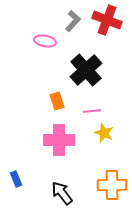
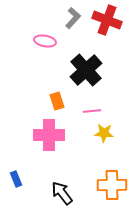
gray L-shape: moved 3 px up
yellow star: rotated 18 degrees counterclockwise
pink cross: moved 10 px left, 5 px up
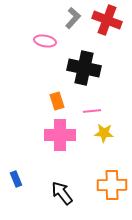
black cross: moved 2 px left, 2 px up; rotated 36 degrees counterclockwise
pink cross: moved 11 px right
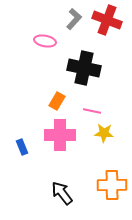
gray L-shape: moved 1 px right, 1 px down
orange rectangle: rotated 48 degrees clockwise
pink line: rotated 18 degrees clockwise
blue rectangle: moved 6 px right, 32 px up
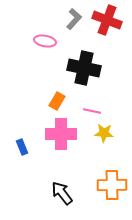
pink cross: moved 1 px right, 1 px up
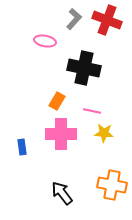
blue rectangle: rotated 14 degrees clockwise
orange cross: rotated 12 degrees clockwise
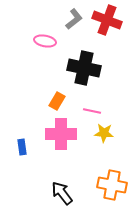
gray L-shape: rotated 10 degrees clockwise
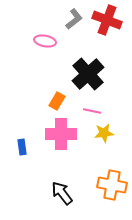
black cross: moved 4 px right, 6 px down; rotated 36 degrees clockwise
yellow star: rotated 12 degrees counterclockwise
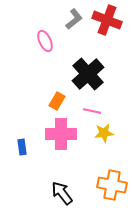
pink ellipse: rotated 55 degrees clockwise
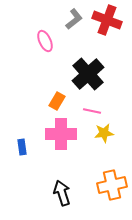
orange cross: rotated 24 degrees counterclockwise
black arrow: rotated 20 degrees clockwise
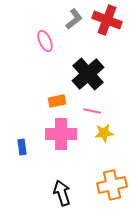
orange rectangle: rotated 48 degrees clockwise
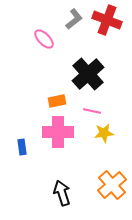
pink ellipse: moved 1 px left, 2 px up; rotated 20 degrees counterclockwise
pink cross: moved 3 px left, 2 px up
orange cross: rotated 28 degrees counterclockwise
